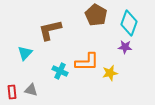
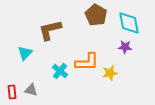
cyan diamond: rotated 30 degrees counterclockwise
cyan cross: rotated 14 degrees clockwise
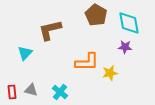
cyan cross: moved 21 px down
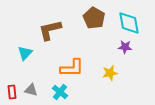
brown pentagon: moved 2 px left, 3 px down
orange L-shape: moved 15 px left, 6 px down
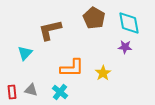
yellow star: moved 7 px left; rotated 21 degrees counterclockwise
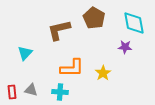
cyan diamond: moved 5 px right
brown L-shape: moved 9 px right
cyan cross: rotated 35 degrees counterclockwise
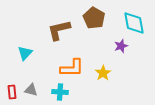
purple star: moved 4 px left, 1 px up; rotated 24 degrees counterclockwise
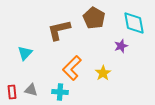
orange L-shape: rotated 135 degrees clockwise
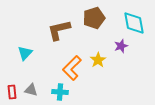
brown pentagon: rotated 25 degrees clockwise
yellow star: moved 5 px left, 13 px up
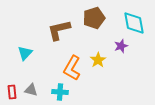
orange L-shape: rotated 15 degrees counterclockwise
